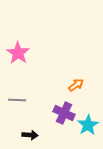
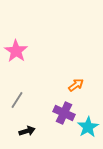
pink star: moved 2 px left, 2 px up
gray line: rotated 60 degrees counterclockwise
cyan star: moved 2 px down
black arrow: moved 3 px left, 4 px up; rotated 21 degrees counterclockwise
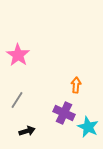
pink star: moved 2 px right, 4 px down
orange arrow: rotated 49 degrees counterclockwise
cyan star: rotated 15 degrees counterclockwise
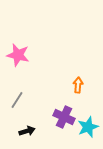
pink star: rotated 20 degrees counterclockwise
orange arrow: moved 2 px right
purple cross: moved 4 px down
cyan star: rotated 25 degrees clockwise
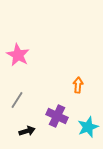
pink star: rotated 15 degrees clockwise
purple cross: moved 7 px left, 1 px up
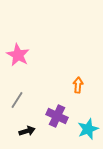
cyan star: moved 2 px down
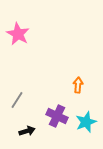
pink star: moved 21 px up
cyan star: moved 2 px left, 7 px up
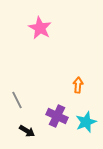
pink star: moved 22 px right, 6 px up
gray line: rotated 60 degrees counterclockwise
black arrow: rotated 49 degrees clockwise
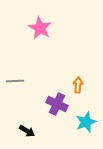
gray line: moved 2 px left, 19 px up; rotated 66 degrees counterclockwise
purple cross: moved 12 px up
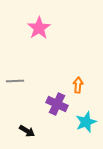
pink star: moved 1 px left; rotated 10 degrees clockwise
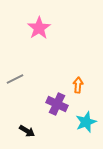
gray line: moved 2 px up; rotated 24 degrees counterclockwise
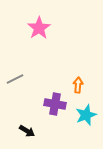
purple cross: moved 2 px left; rotated 15 degrees counterclockwise
cyan star: moved 7 px up
